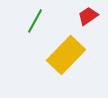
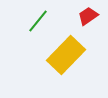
green line: moved 3 px right; rotated 10 degrees clockwise
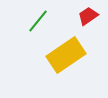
yellow rectangle: rotated 12 degrees clockwise
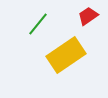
green line: moved 3 px down
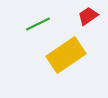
green line: rotated 25 degrees clockwise
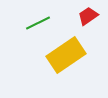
green line: moved 1 px up
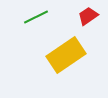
green line: moved 2 px left, 6 px up
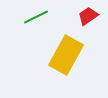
yellow rectangle: rotated 27 degrees counterclockwise
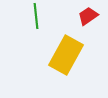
green line: moved 1 px up; rotated 70 degrees counterclockwise
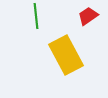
yellow rectangle: rotated 57 degrees counterclockwise
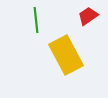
green line: moved 4 px down
